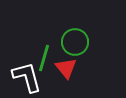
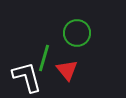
green circle: moved 2 px right, 9 px up
red triangle: moved 1 px right, 2 px down
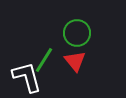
green line: moved 2 px down; rotated 16 degrees clockwise
red triangle: moved 8 px right, 9 px up
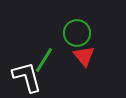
red triangle: moved 9 px right, 5 px up
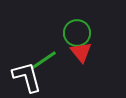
red triangle: moved 3 px left, 4 px up
green line: rotated 24 degrees clockwise
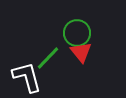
green line: moved 4 px right, 2 px up; rotated 12 degrees counterclockwise
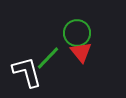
white L-shape: moved 5 px up
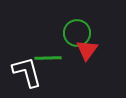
red triangle: moved 6 px right, 2 px up; rotated 15 degrees clockwise
green line: rotated 44 degrees clockwise
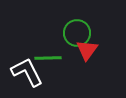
white L-shape: rotated 12 degrees counterclockwise
